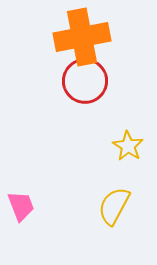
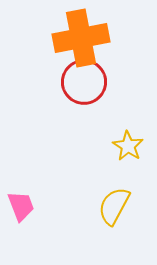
orange cross: moved 1 px left, 1 px down
red circle: moved 1 px left, 1 px down
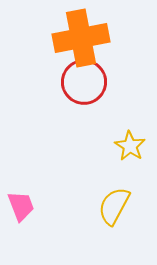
yellow star: moved 2 px right
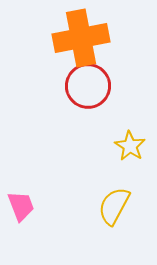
red circle: moved 4 px right, 4 px down
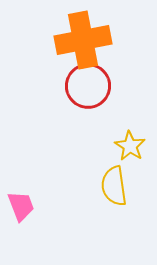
orange cross: moved 2 px right, 2 px down
yellow semicircle: moved 20 px up; rotated 36 degrees counterclockwise
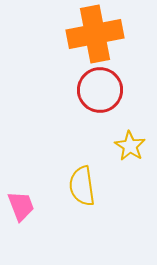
orange cross: moved 12 px right, 6 px up
red circle: moved 12 px right, 4 px down
yellow semicircle: moved 32 px left
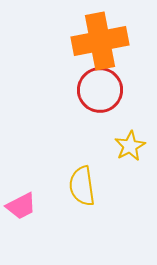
orange cross: moved 5 px right, 7 px down
yellow star: rotated 12 degrees clockwise
pink trapezoid: rotated 84 degrees clockwise
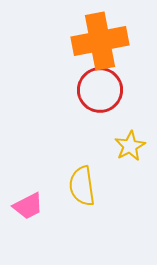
pink trapezoid: moved 7 px right
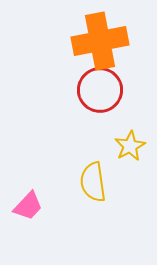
yellow semicircle: moved 11 px right, 4 px up
pink trapezoid: rotated 20 degrees counterclockwise
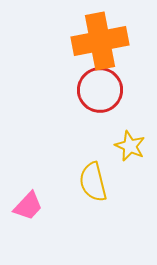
yellow star: rotated 20 degrees counterclockwise
yellow semicircle: rotated 6 degrees counterclockwise
